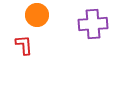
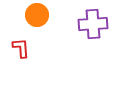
red L-shape: moved 3 px left, 3 px down
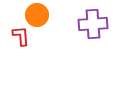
red L-shape: moved 12 px up
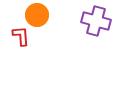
purple cross: moved 3 px right, 3 px up; rotated 20 degrees clockwise
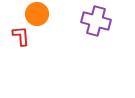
orange circle: moved 1 px up
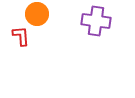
purple cross: rotated 8 degrees counterclockwise
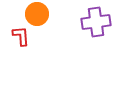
purple cross: moved 1 px down; rotated 16 degrees counterclockwise
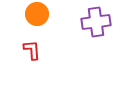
red L-shape: moved 11 px right, 14 px down
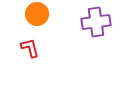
red L-shape: moved 2 px left, 2 px up; rotated 10 degrees counterclockwise
